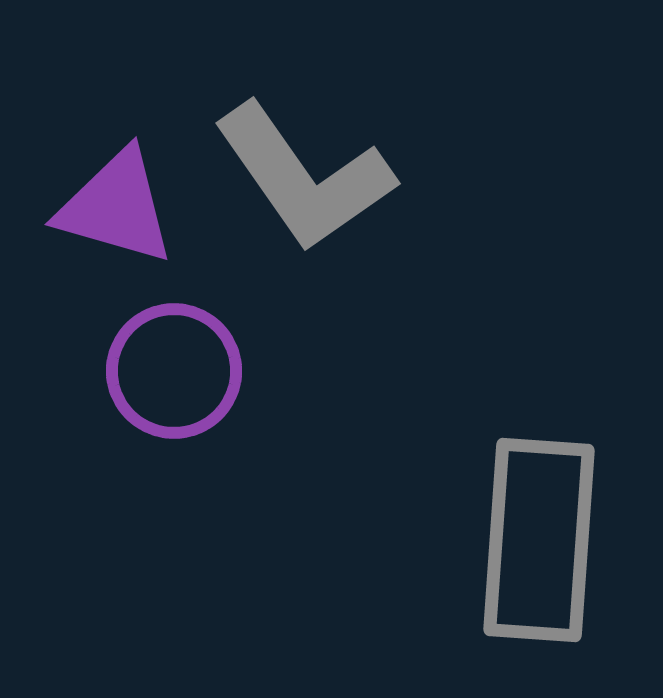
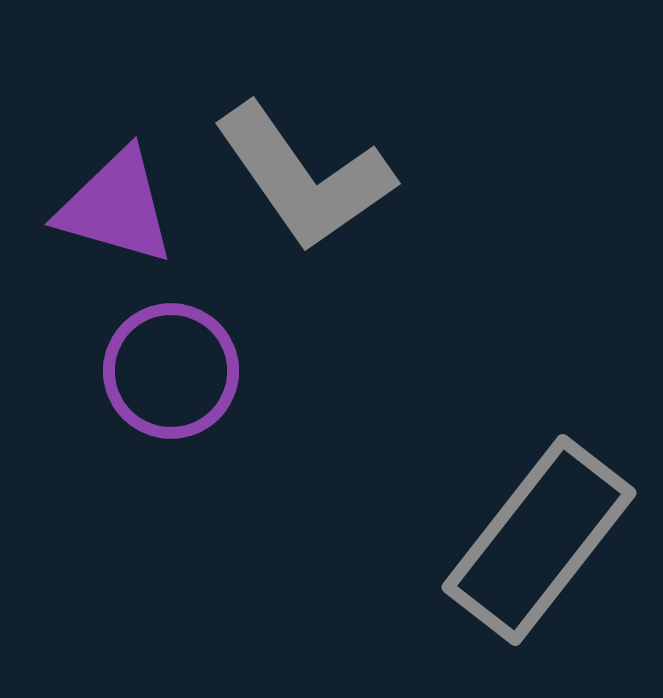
purple circle: moved 3 px left
gray rectangle: rotated 34 degrees clockwise
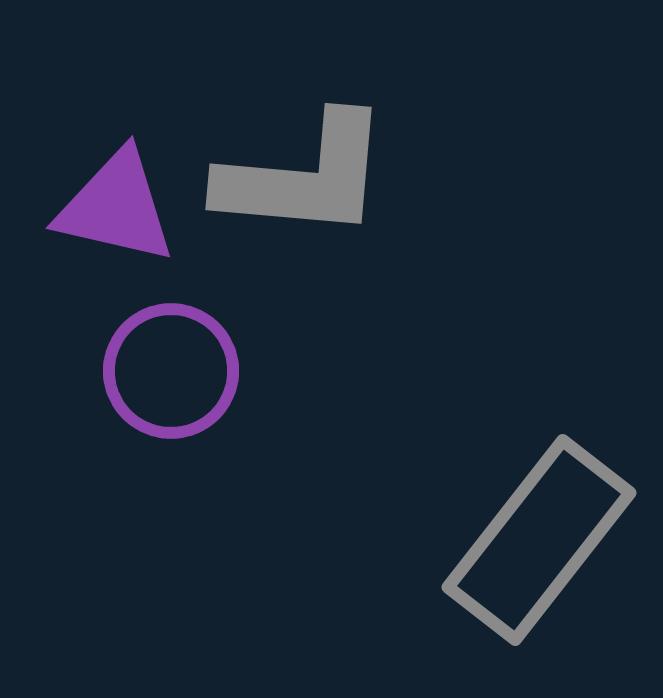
gray L-shape: rotated 50 degrees counterclockwise
purple triangle: rotated 3 degrees counterclockwise
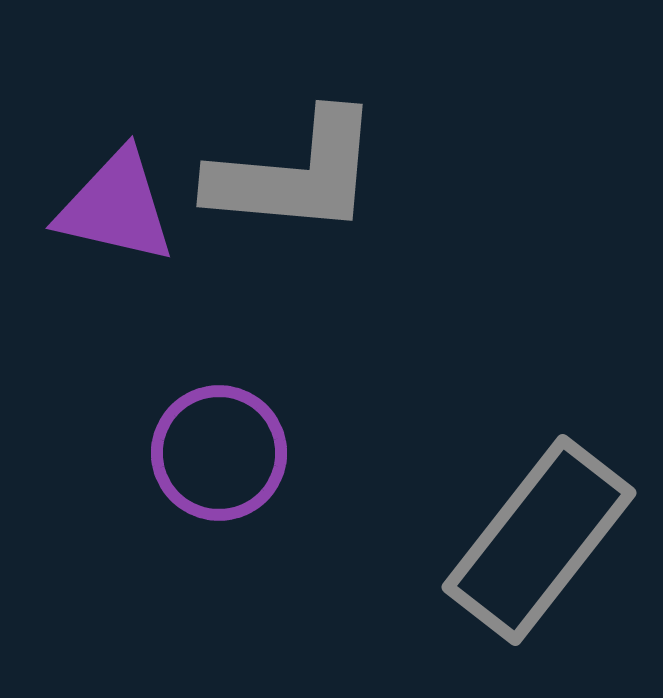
gray L-shape: moved 9 px left, 3 px up
purple circle: moved 48 px right, 82 px down
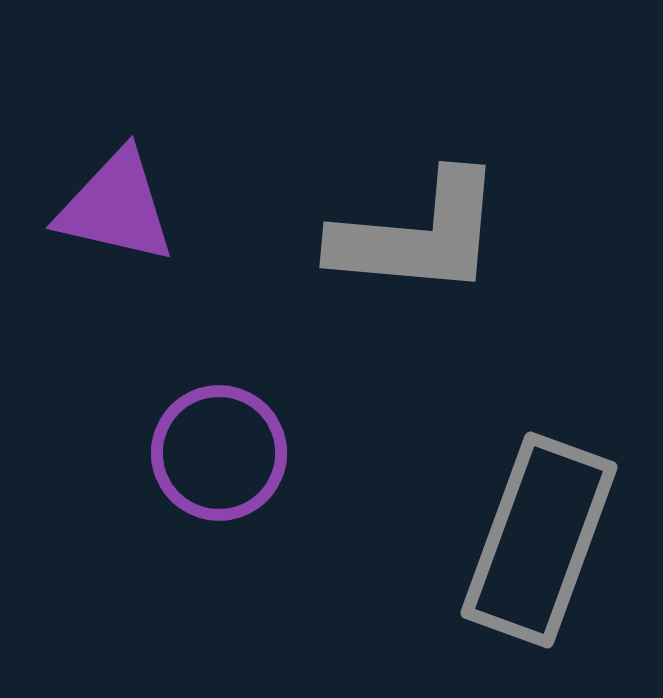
gray L-shape: moved 123 px right, 61 px down
gray rectangle: rotated 18 degrees counterclockwise
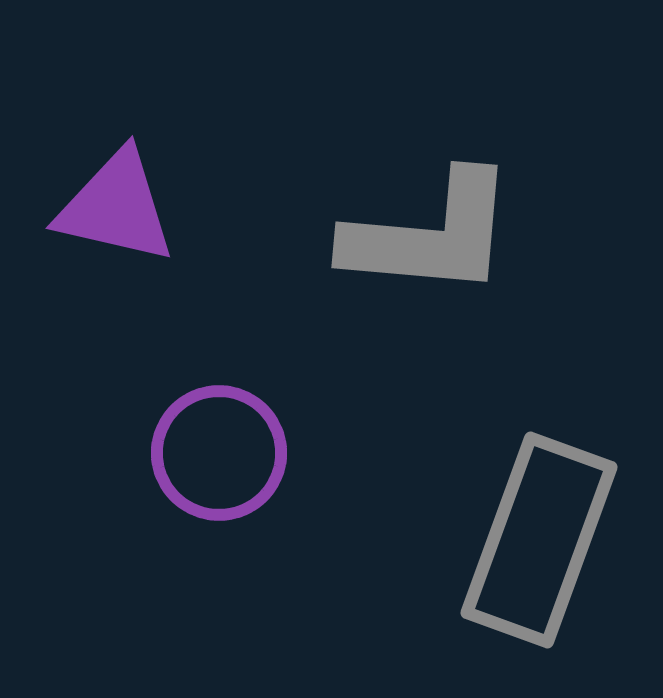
gray L-shape: moved 12 px right
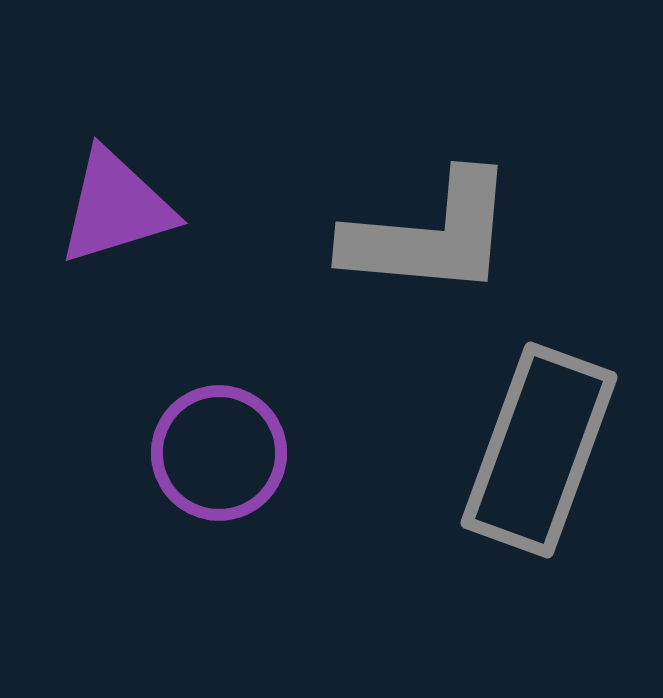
purple triangle: rotated 30 degrees counterclockwise
gray rectangle: moved 90 px up
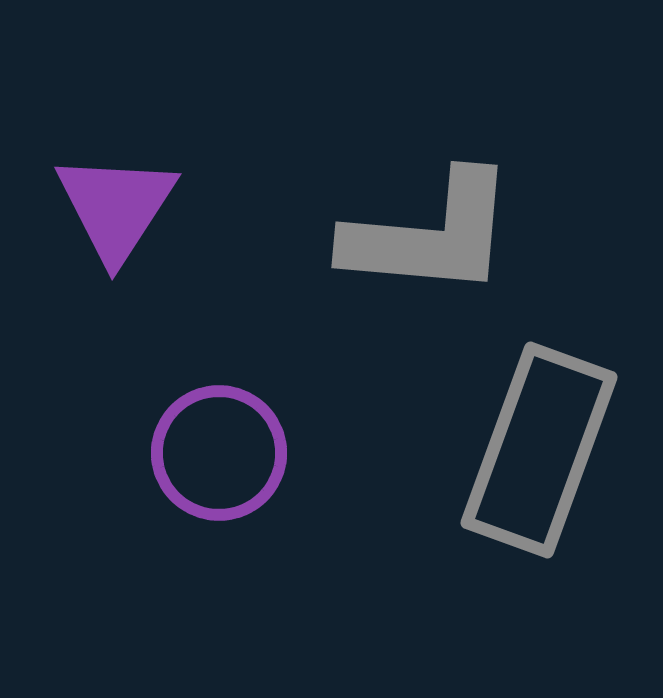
purple triangle: rotated 40 degrees counterclockwise
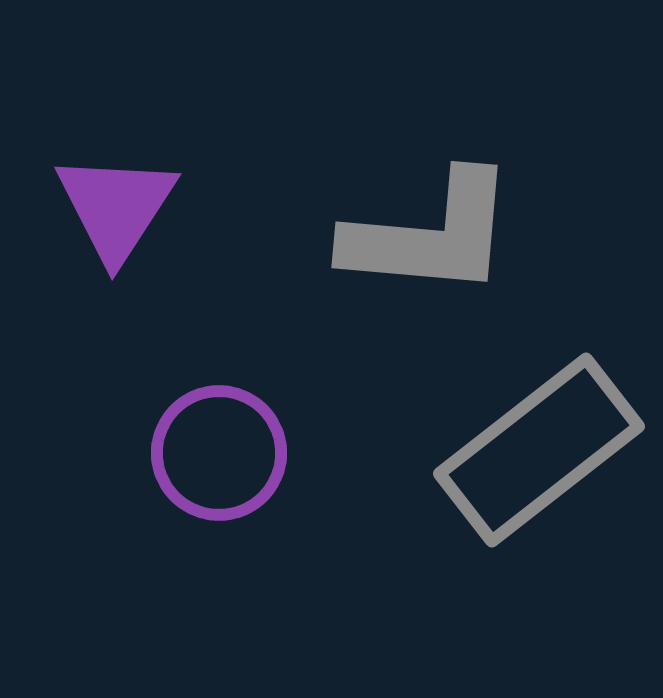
gray rectangle: rotated 32 degrees clockwise
